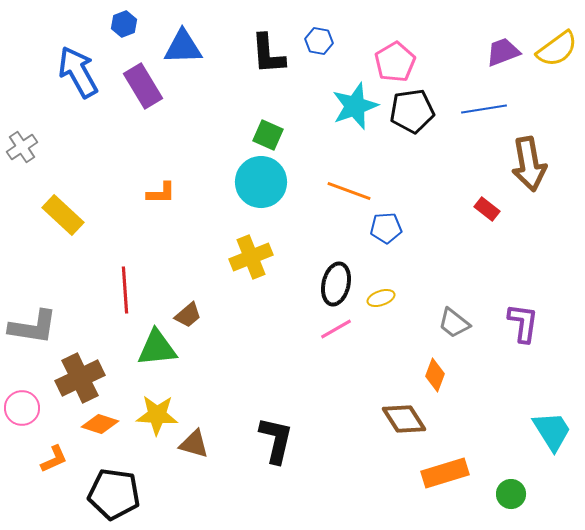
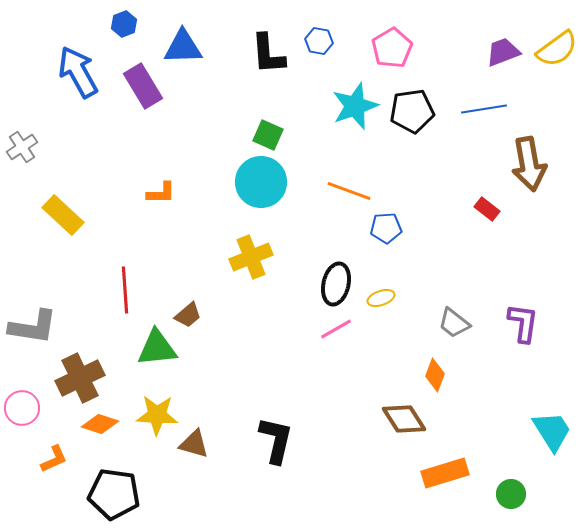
pink pentagon at (395, 62): moved 3 px left, 14 px up
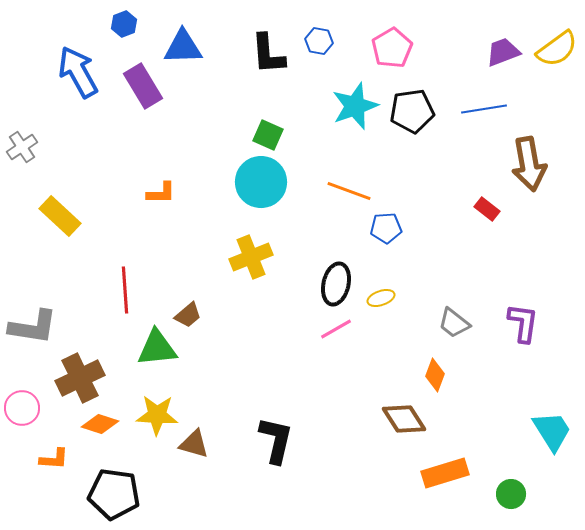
yellow rectangle at (63, 215): moved 3 px left, 1 px down
orange L-shape at (54, 459): rotated 28 degrees clockwise
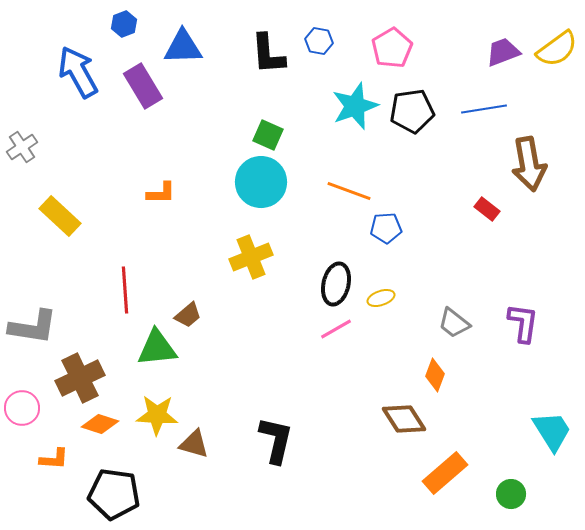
orange rectangle at (445, 473): rotated 24 degrees counterclockwise
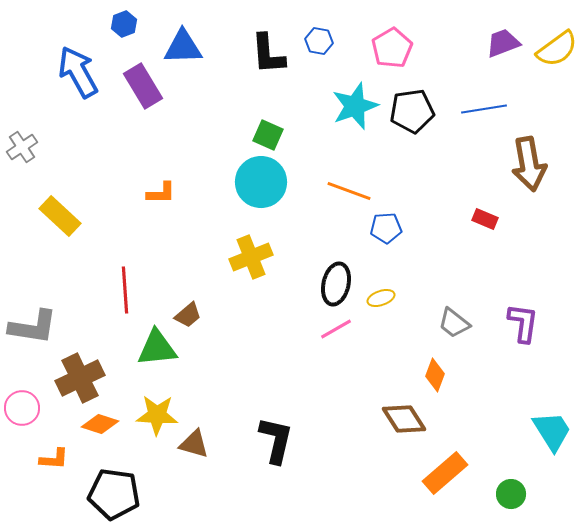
purple trapezoid at (503, 52): moved 9 px up
red rectangle at (487, 209): moved 2 px left, 10 px down; rotated 15 degrees counterclockwise
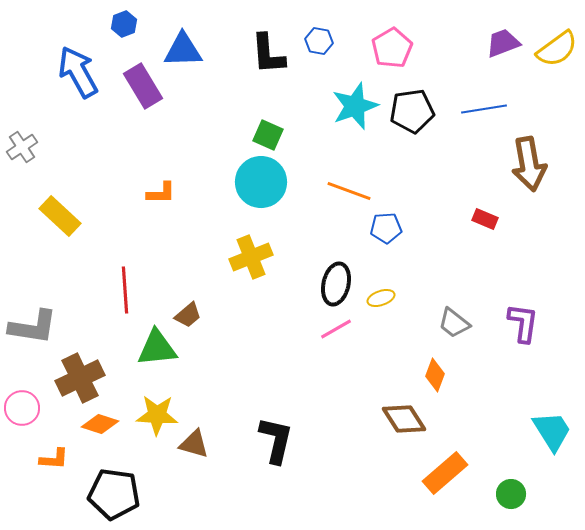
blue triangle at (183, 47): moved 3 px down
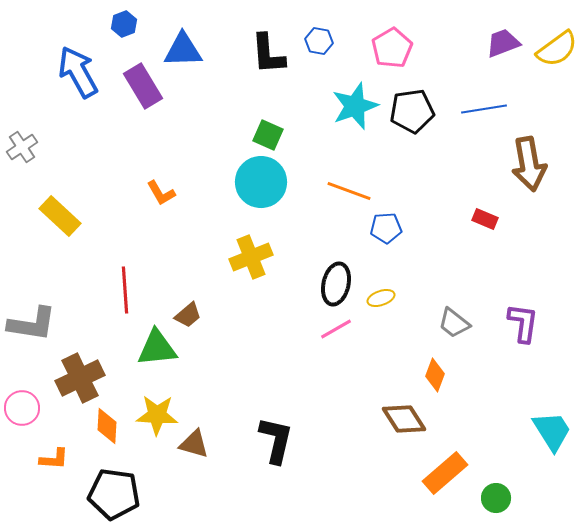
orange L-shape at (161, 193): rotated 60 degrees clockwise
gray L-shape at (33, 327): moved 1 px left, 3 px up
orange diamond at (100, 424): moved 7 px right, 2 px down; rotated 75 degrees clockwise
green circle at (511, 494): moved 15 px left, 4 px down
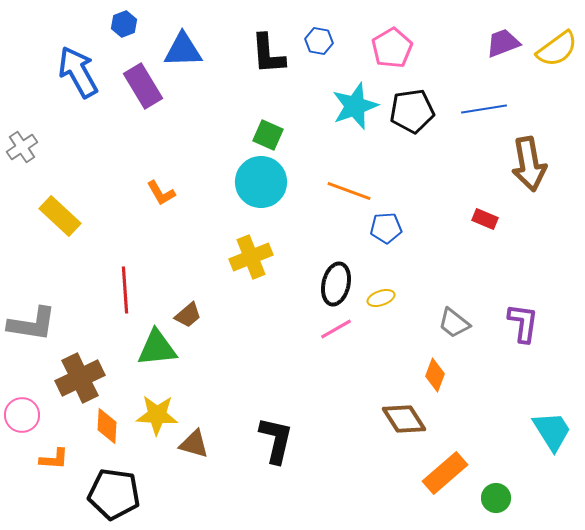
pink circle at (22, 408): moved 7 px down
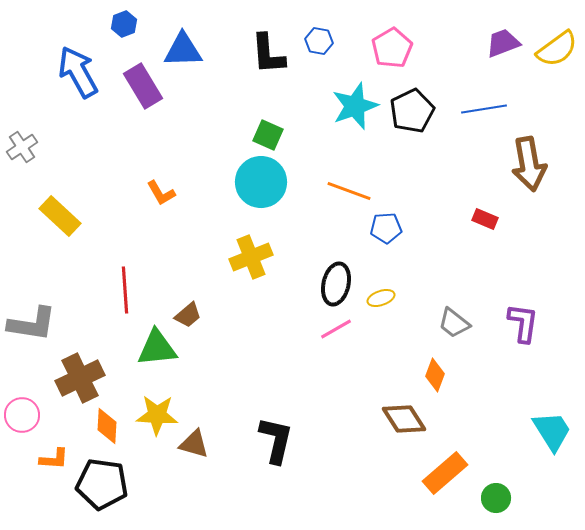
black pentagon at (412, 111): rotated 18 degrees counterclockwise
black pentagon at (114, 494): moved 12 px left, 10 px up
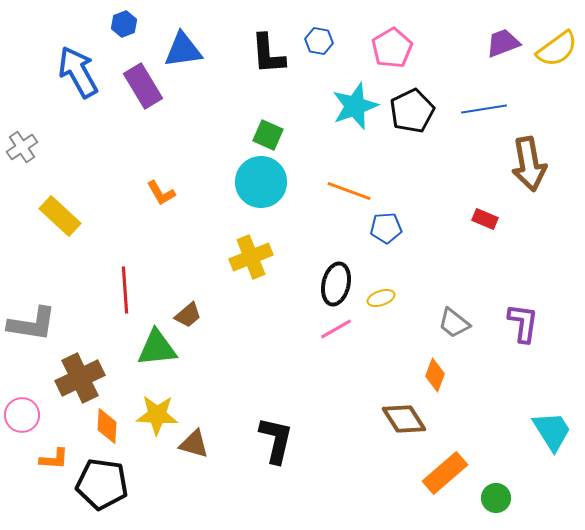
blue triangle at (183, 50): rotated 6 degrees counterclockwise
